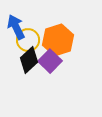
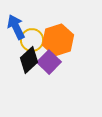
yellow circle: moved 4 px right
purple square: moved 1 px left, 1 px down
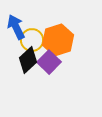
black diamond: moved 1 px left
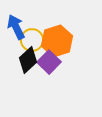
orange hexagon: moved 1 px left, 1 px down
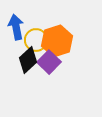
blue arrow: rotated 15 degrees clockwise
yellow circle: moved 4 px right
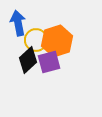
blue arrow: moved 2 px right, 4 px up
purple square: rotated 30 degrees clockwise
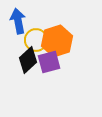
blue arrow: moved 2 px up
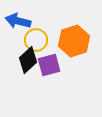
blue arrow: rotated 65 degrees counterclockwise
orange hexagon: moved 17 px right
purple square: moved 3 px down
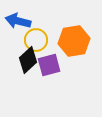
orange hexagon: rotated 8 degrees clockwise
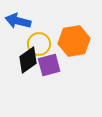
yellow circle: moved 3 px right, 4 px down
black diamond: rotated 8 degrees clockwise
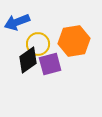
blue arrow: moved 1 px left, 1 px down; rotated 35 degrees counterclockwise
yellow circle: moved 1 px left
purple square: moved 1 px right, 1 px up
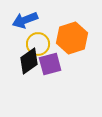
blue arrow: moved 8 px right, 2 px up
orange hexagon: moved 2 px left, 3 px up; rotated 8 degrees counterclockwise
black diamond: moved 1 px right, 1 px down
